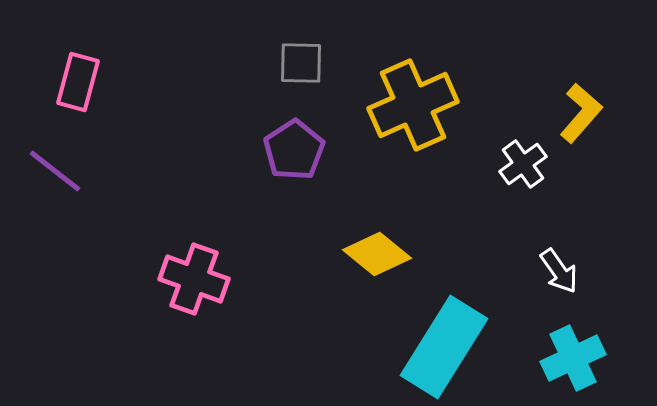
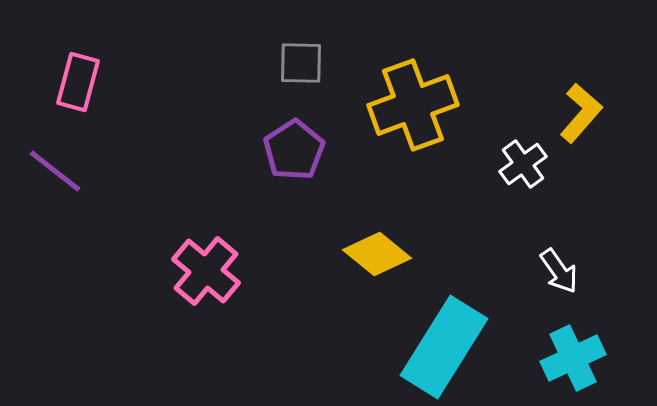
yellow cross: rotated 4 degrees clockwise
pink cross: moved 12 px right, 8 px up; rotated 20 degrees clockwise
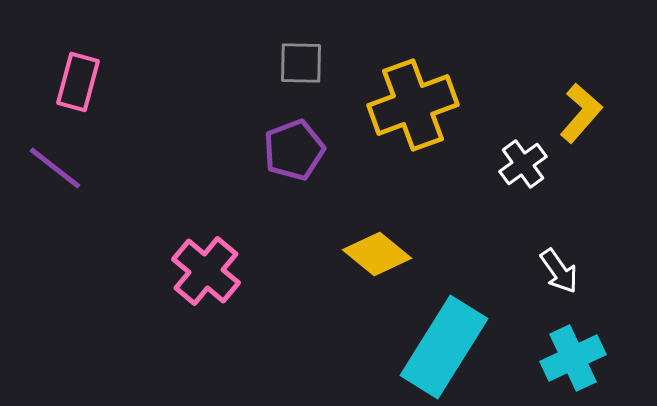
purple pentagon: rotated 12 degrees clockwise
purple line: moved 3 px up
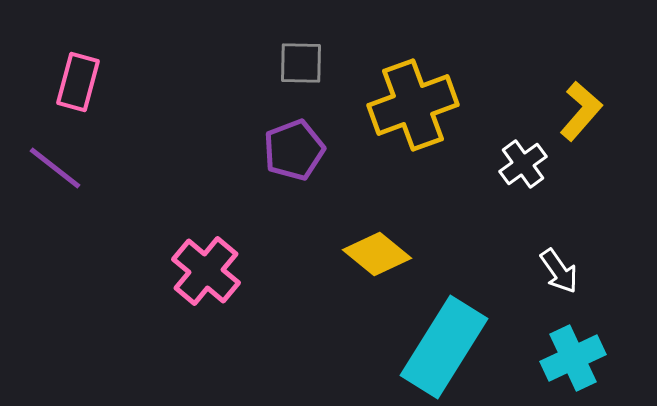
yellow L-shape: moved 2 px up
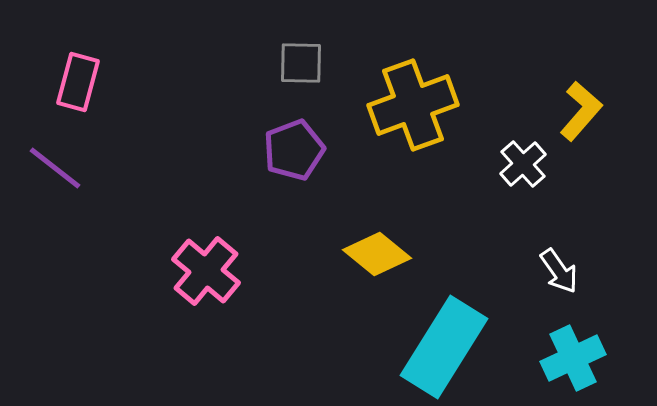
white cross: rotated 6 degrees counterclockwise
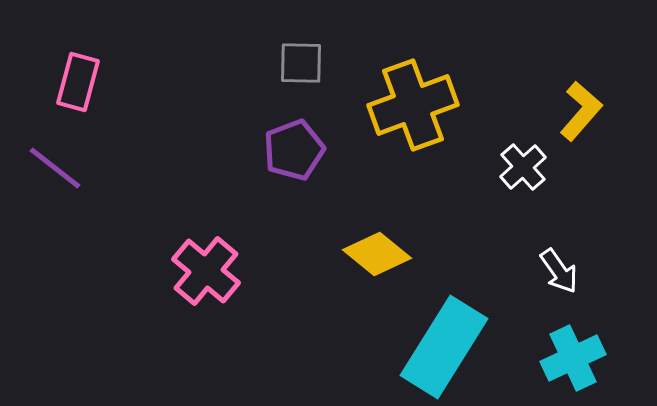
white cross: moved 3 px down
